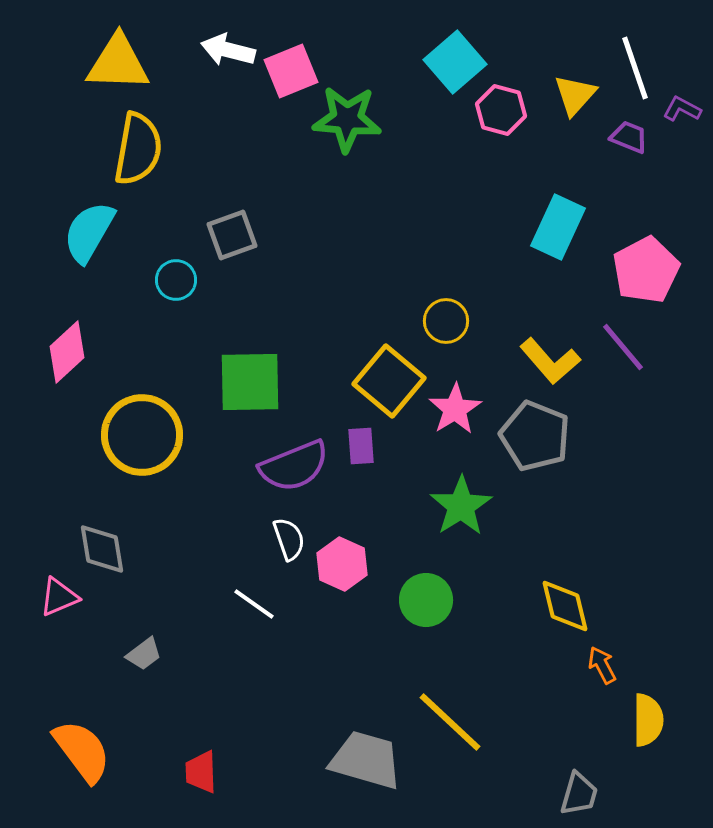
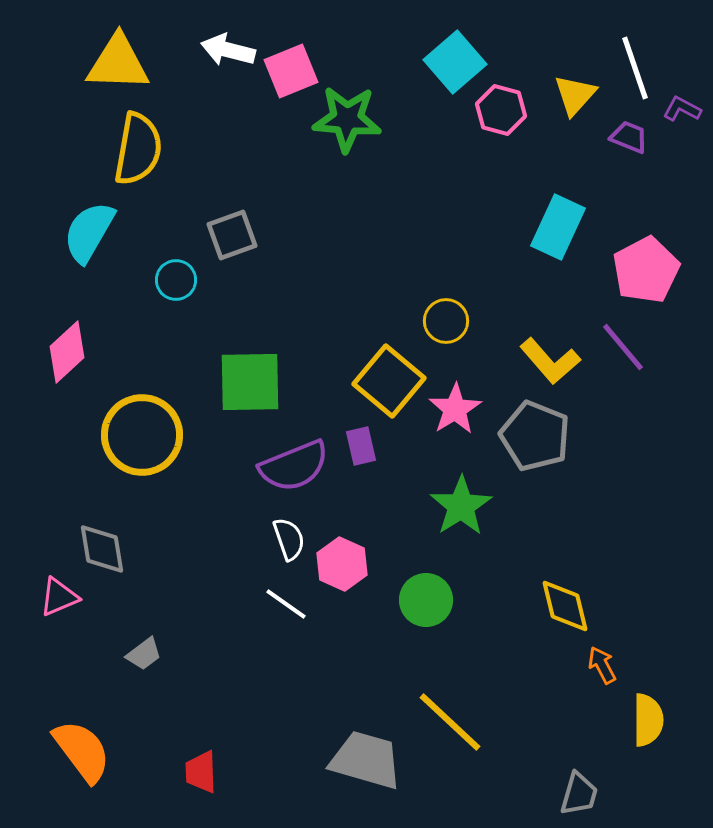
purple rectangle at (361, 446): rotated 9 degrees counterclockwise
white line at (254, 604): moved 32 px right
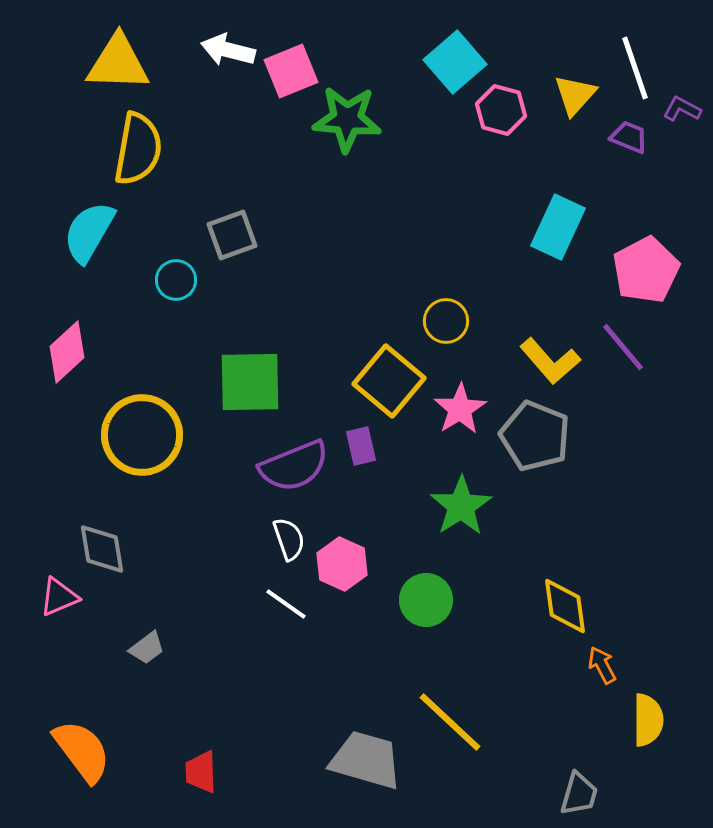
pink star at (455, 409): moved 5 px right
yellow diamond at (565, 606): rotated 6 degrees clockwise
gray trapezoid at (144, 654): moved 3 px right, 6 px up
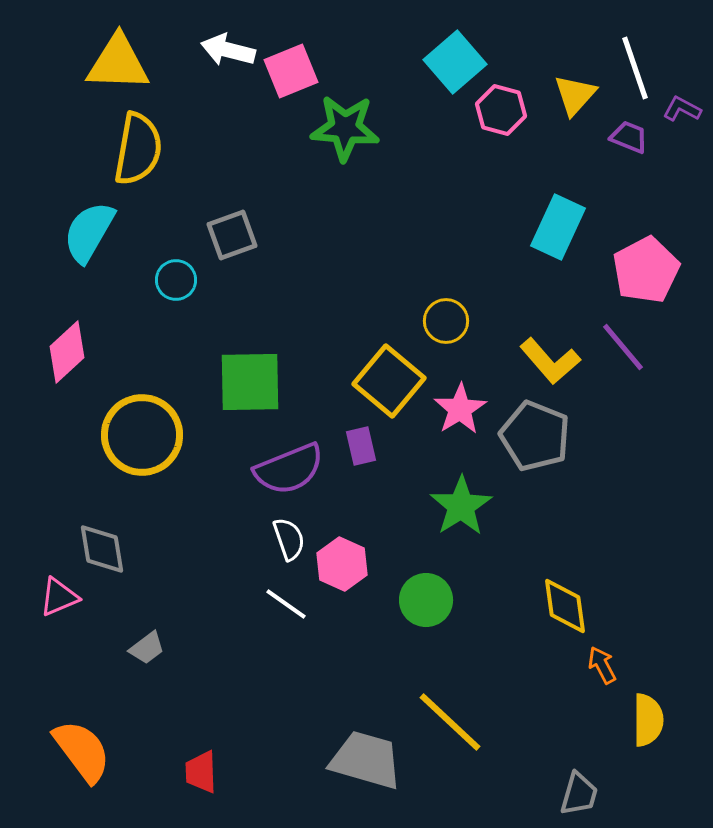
green star at (347, 119): moved 2 px left, 9 px down
purple semicircle at (294, 466): moved 5 px left, 3 px down
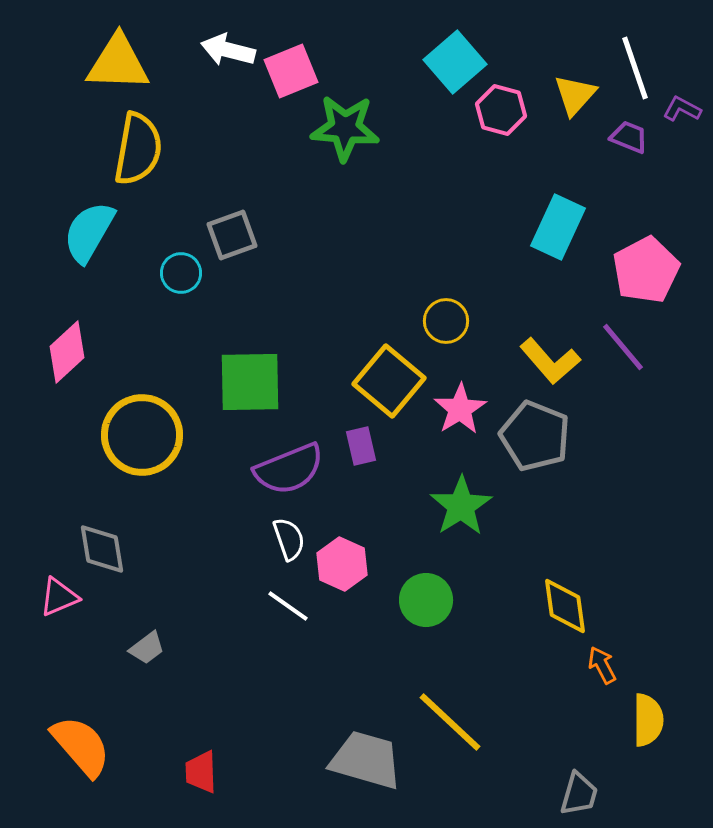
cyan circle at (176, 280): moved 5 px right, 7 px up
white line at (286, 604): moved 2 px right, 2 px down
orange semicircle at (82, 751): moved 1 px left, 5 px up; rotated 4 degrees counterclockwise
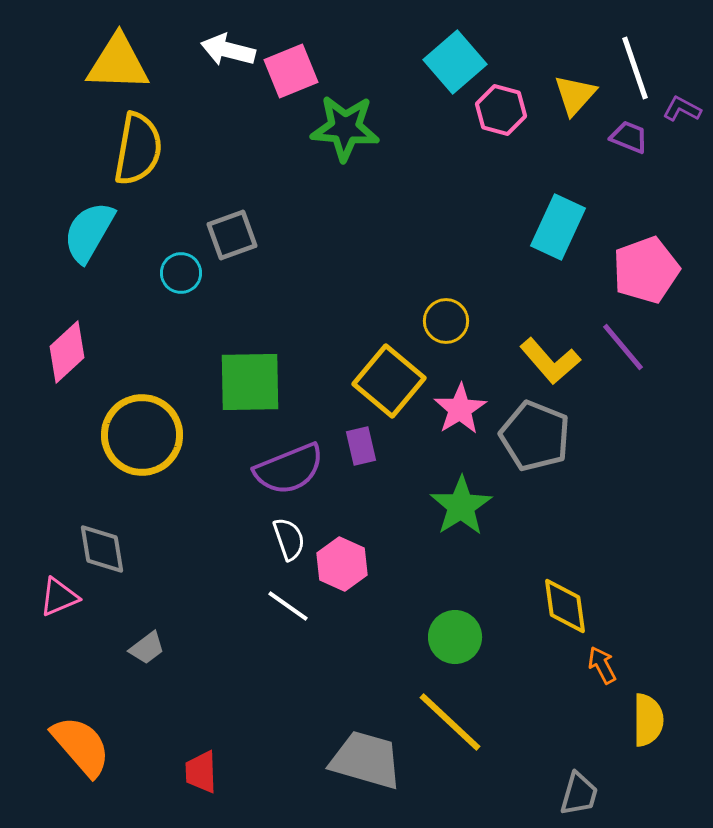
pink pentagon at (646, 270): rotated 8 degrees clockwise
green circle at (426, 600): moved 29 px right, 37 px down
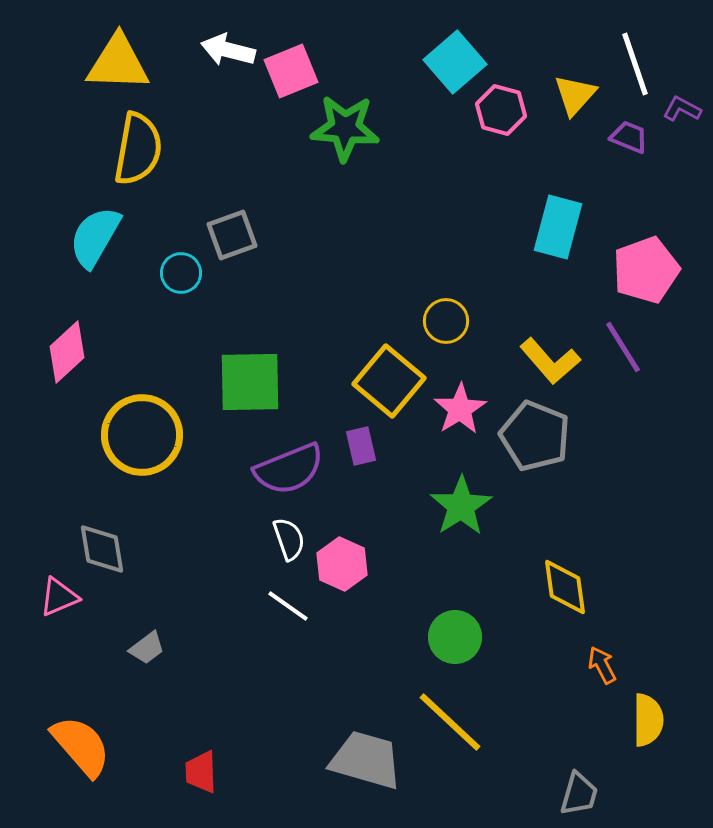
white line at (635, 68): moved 4 px up
cyan rectangle at (558, 227): rotated 10 degrees counterclockwise
cyan semicircle at (89, 232): moved 6 px right, 5 px down
purple line at (623, 347): rotated 8 degrees clockwise
yellow diamond at (565, 606): moved 19 px up
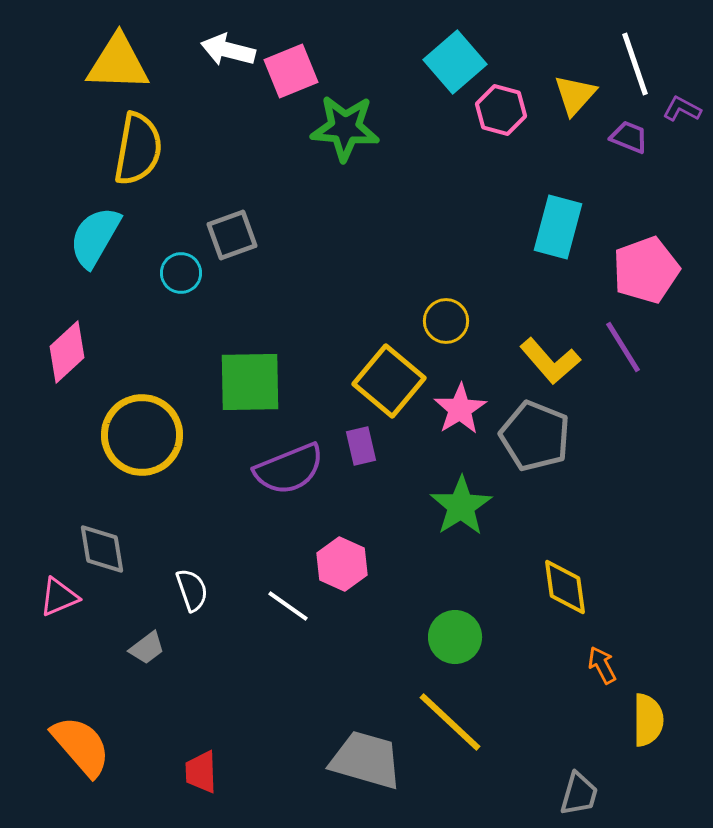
white semicircle at (289, 539): moved 97 px left, 51 px down
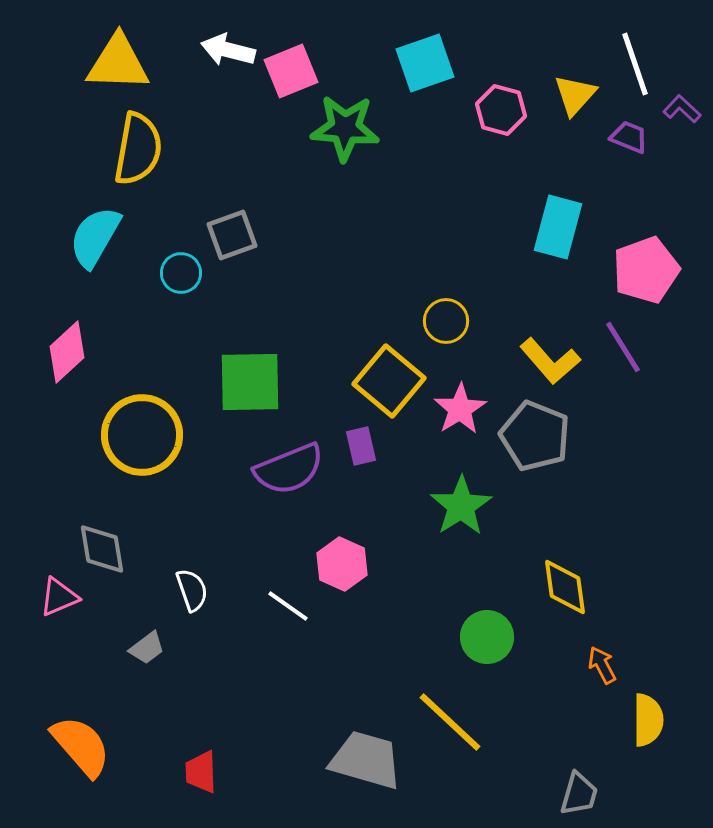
cyan square at (455, 62): moved 30 px left, 1 px down; rotated 22 degrees clockwise
purple L-shape at (682, 109): rotated 15 degrees clockwise
green circle at (455, 637): moved 32 px right
